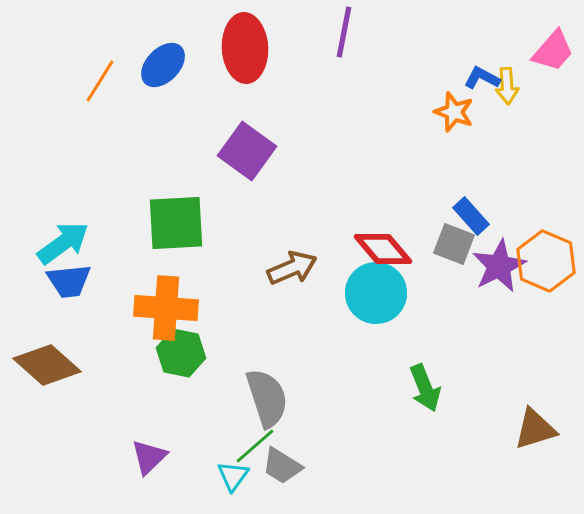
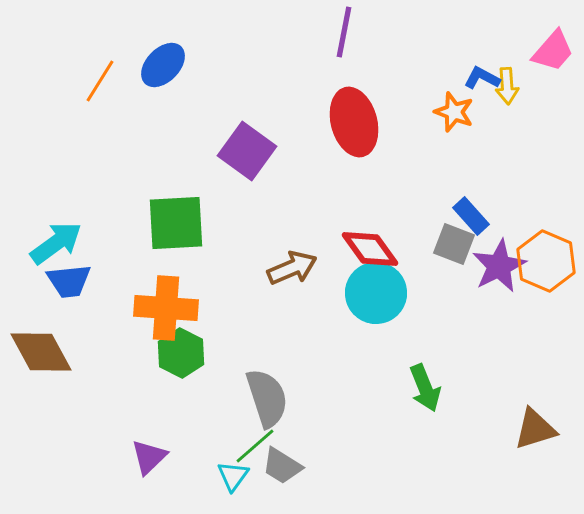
red ellipse: moved 109 px right, 74 px down; rotated 12 degrees counterclockwise
cyan arrow: moved 7 px left
red diamond: moved 13 px left; rotated 4 degrees clockwise
green hexagon: rotated 15 degrees clockwise
brown diamond: moved 6 px left, 13 px up; rotated 20 degrees clockwise
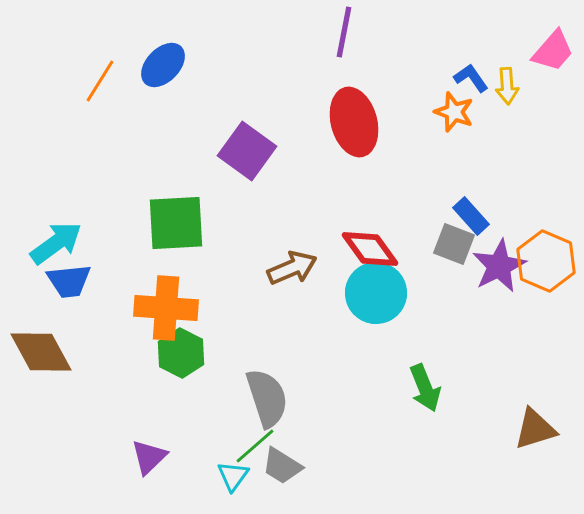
blue L-shape: moved 11 px left; rotated 27 degrees clockwise
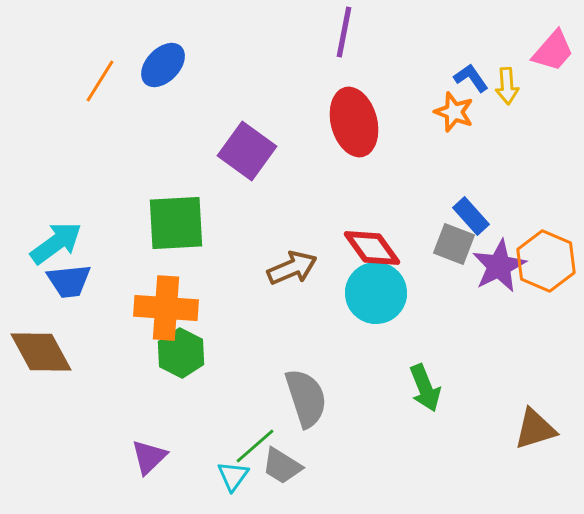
red diamond: moved 2 px right, 1 px up
gray semicircle: moved 39 px right
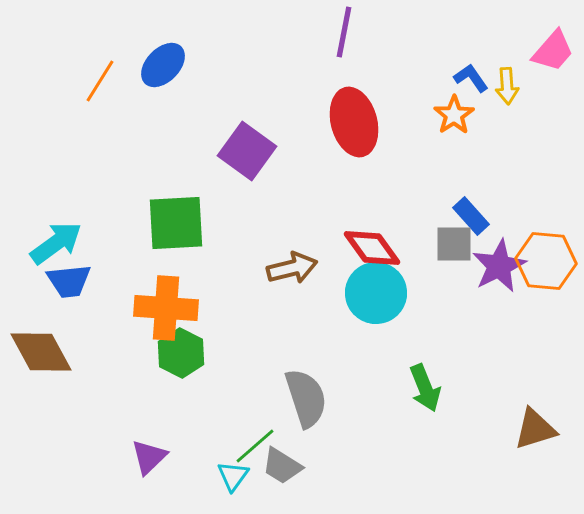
orange star: moved 3 px down; rotated 18 degrees clockwise
gray square: rotated 21 degrees counterclockwise
orange hexagon: rotated 18 degrees counterclockwise
brown arrow: rotated 9 degrees clockwise
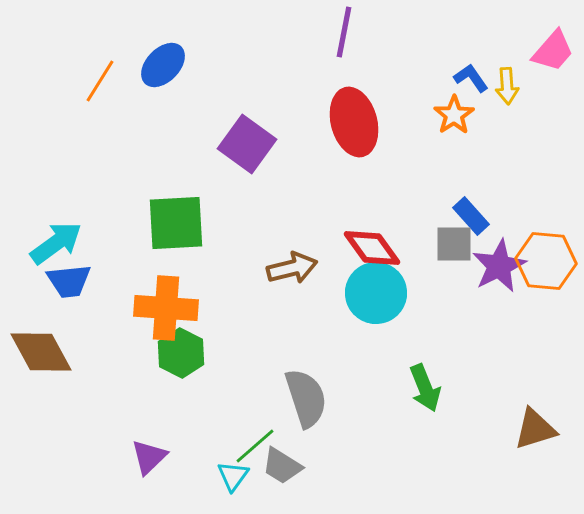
purple square: moved 7 px up
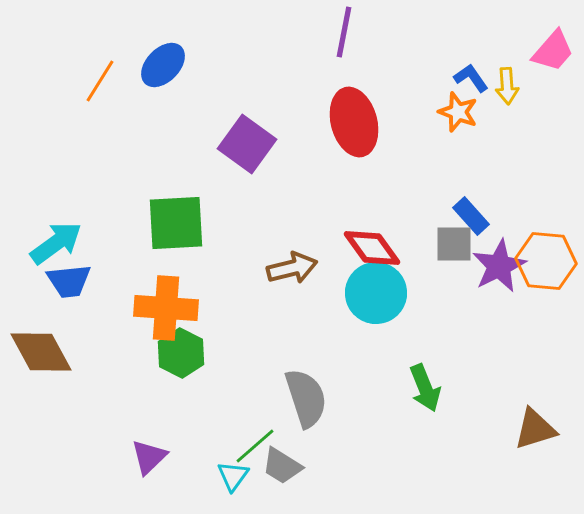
orange star: moved 4 px right, 3 px up; rotated 18 degrees counterclockwise
